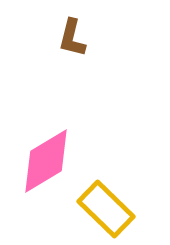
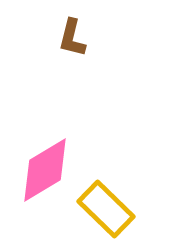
pink diamond: moved 1 px left, 9 px down
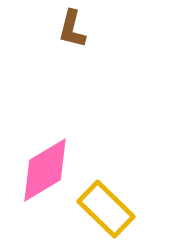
brown L-shape: moved 9 px up
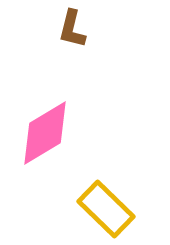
pink diamond: moved 37 px up
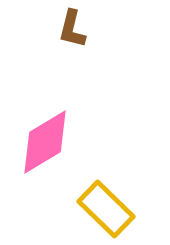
pink diamond: moved 9 px down
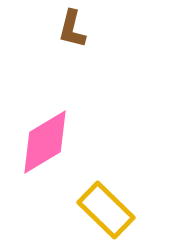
yellow rectangle: moved 1 px down
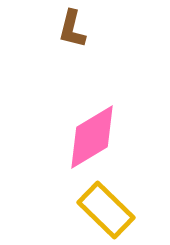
pink diamond: moved 47 px right, 5 px up
